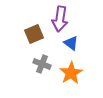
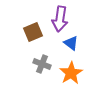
brown square: moved 1 px left, 2 px up
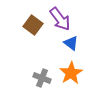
purple arrow: rotated 45 degrees counterclockwise
brown square: moved 7 px up; rotated 30 degrees counterclockwise
gray cross: moved 14 px down
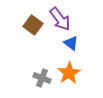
orange star: moved 2 px left
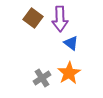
purple arrow: rotated 35 degrees clockwise
brown square: moved 7 px up
gray cross: rotated 36 degrees clockwise
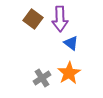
brown square: moved 1 px down
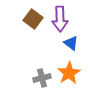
gray cross: rotated 18 degrees clockwise
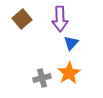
brown square: moved 11 px left; rotated 12 degrees clockwise
blue triangle: rotated 35 degrees clockwise
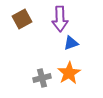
brown square: rotated 12 degrees clockwise
blue triangle: rotated 28 degrees clockwise
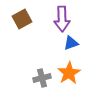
purple arrow: moved 2 px right
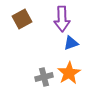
gray cross: moved 2 px right, 1 px up
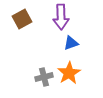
purple arrow: moved 1 px left, 2 px up
